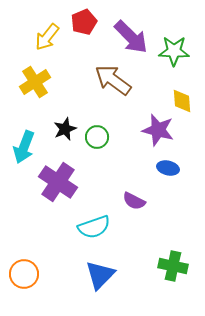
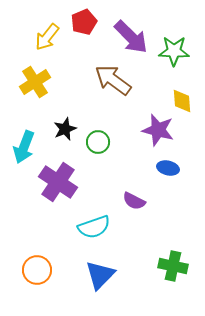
green circle: moved 1 px right, 5 px down
orange circle: moved 13 px right, 4 px up
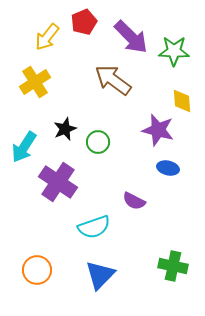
cyan arrow: rotated 12 degrees clockwise
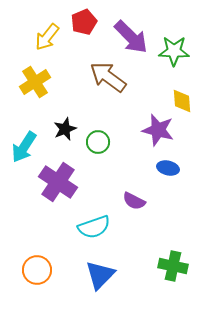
brown arrow: moved 5 px left, 3 px up
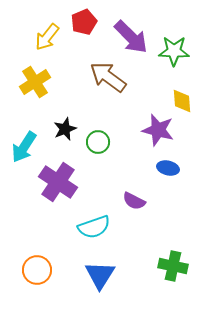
blue triangle: rotated 12 degrees counterclockwise
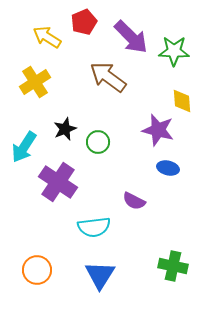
yellow arrow: rotated 84 degrees clockwise
cyan semicircle: rotated 12 degrees clockwise
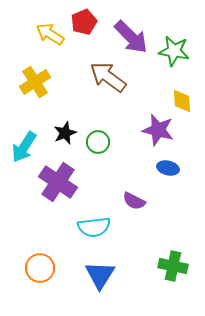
yellow arrow: moved 3 px right, 3 px up
green star: rotated 8 degrees clockwise
black star: moved 4 px down
orange circle: moved 3 px right, 2 px up
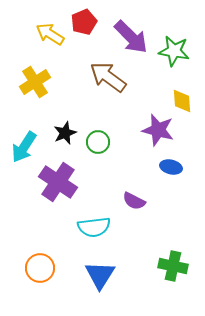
blue ellipse: moved 3 px right, 1 px up
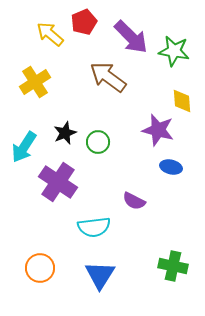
yellow arrow: rotated 8 degrees clockwise
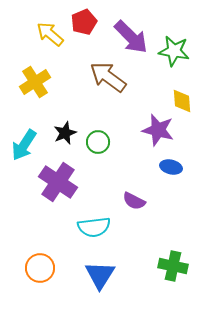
cyan arrow: moved 2 px up
